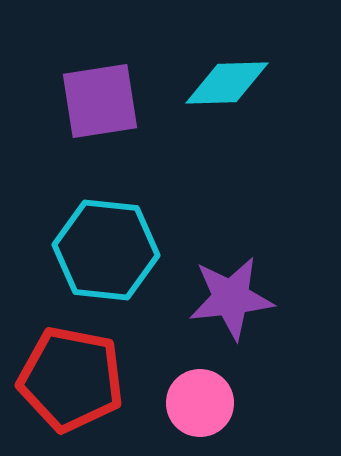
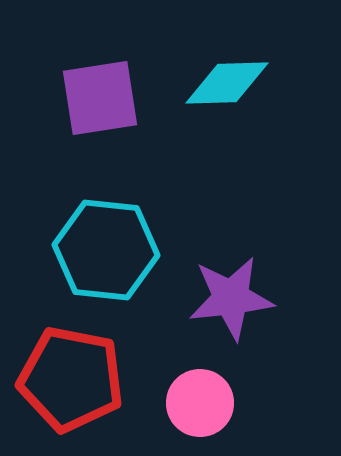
purple square: moved 3 px up
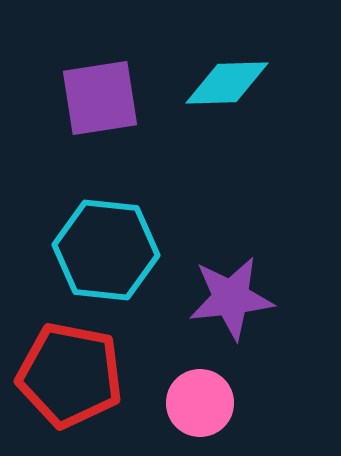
red pentagon: moved 1 px left, 4 px up
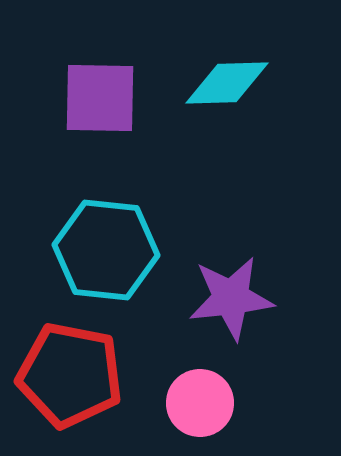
purple square: rotated 10 degrees clockwise
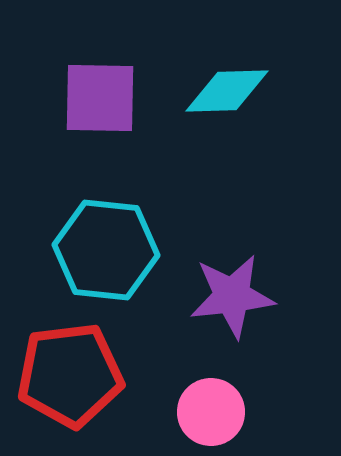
cyan diamond: moved 8 px down
purple star: moved 1 px right, 2 px up
red pentagon: rotated 18 degrees counterclockwise
pink circle: moved 11 px right, 9 px down
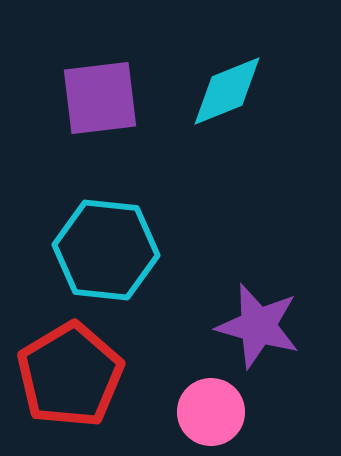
cyan diamond: rotated 20 degrees counterclockwise
purple square: rotated 8 degrees counterclockwise
purple star: moved 26 px right, 30 px down; rotated 22 degrees clockwise
red pentagon: rotated 24 degrees counterclockwise
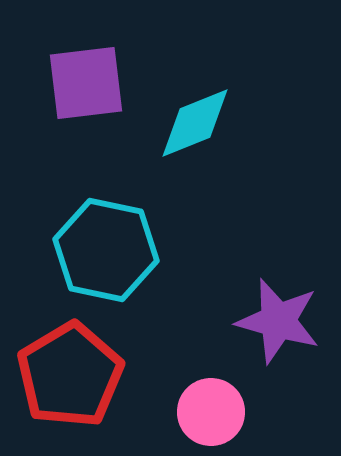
cyan diamond: moved 32 px left, 32 px down
purple square: moved 14 px left, 15 px up
cyan hexagon: rotated 6 degrees clockwise
purple star: moved 20 px right, 5 px up
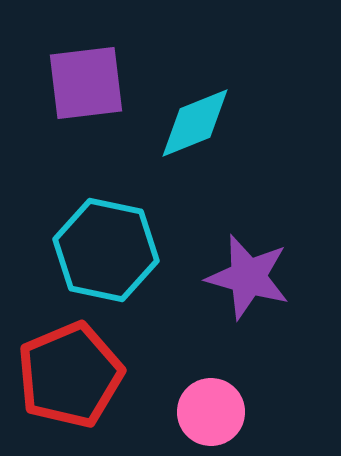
purple star: moved 30 px left, 44 px up
red pentagon: rotated 8 degrees clockwise
